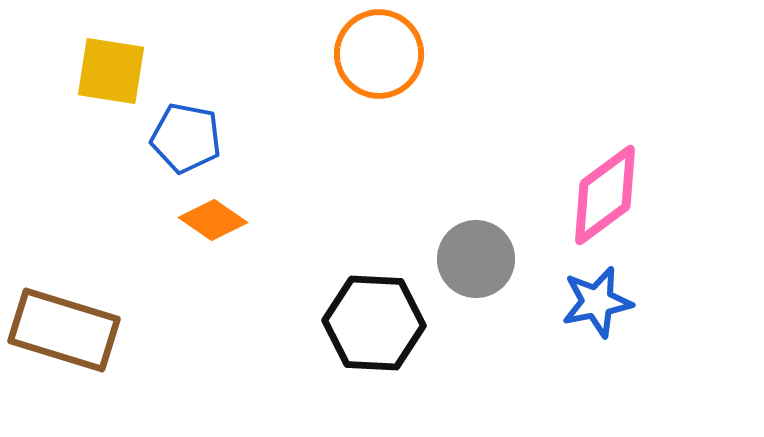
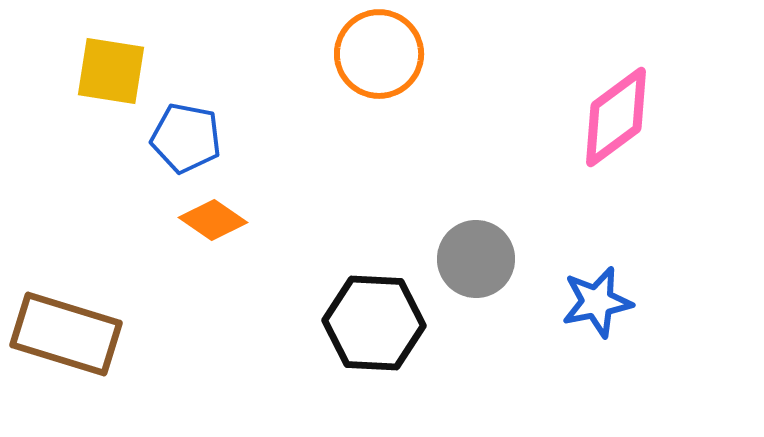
pink diamond: moved 11 px right, 78 px up
brown rectangle: moved 2 px right, 4 px down
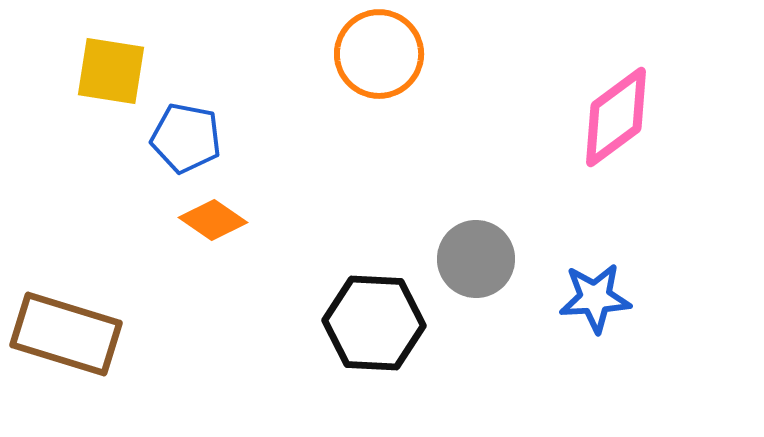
blue star: moved 2 px left, 4 px up; rotated 8 degrees clockwise
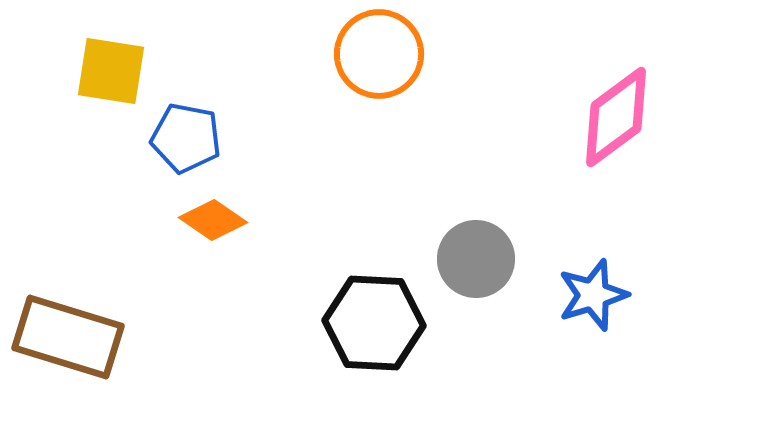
blue star: moved 2 px left, 3 px up; rotated 14 degrees counterclockwise
brown rectangle: moved 2 px right, 3 px down
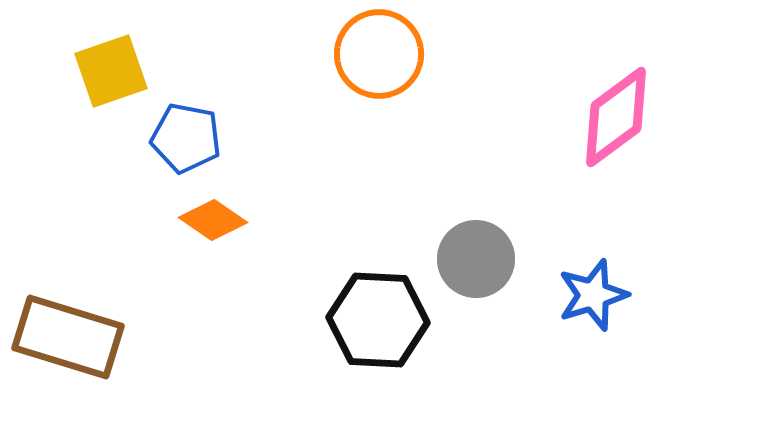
yellow square: rotated 28 degrees counterclockwise
black hexagon: moved 4 px right, 3 px up
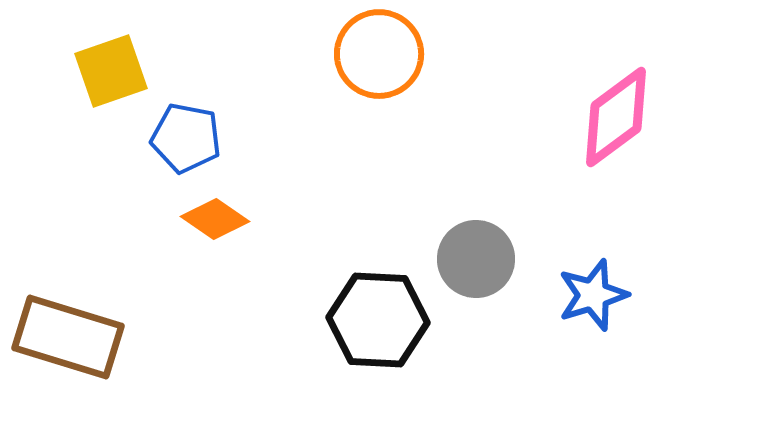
orange diamond: moved 2 px right, 1 px up
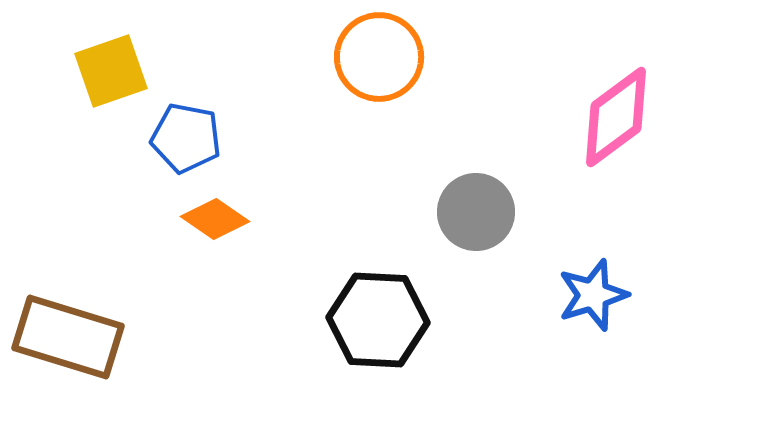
orange circle: moved 3 px down
gray circle: moved 47 px up
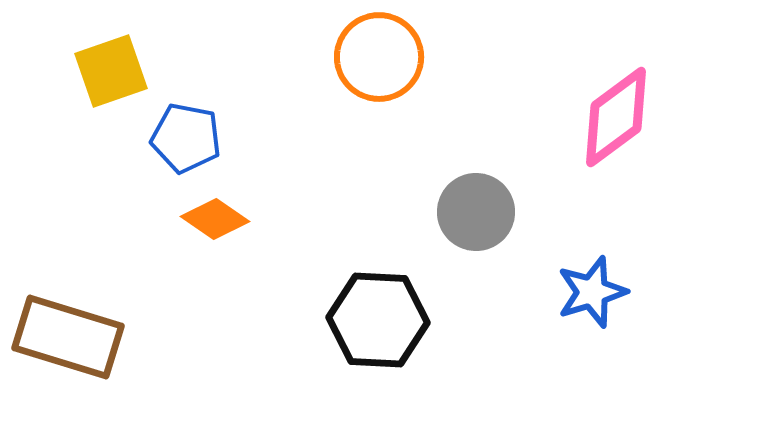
blue star: moved 1 px left, 3 px up
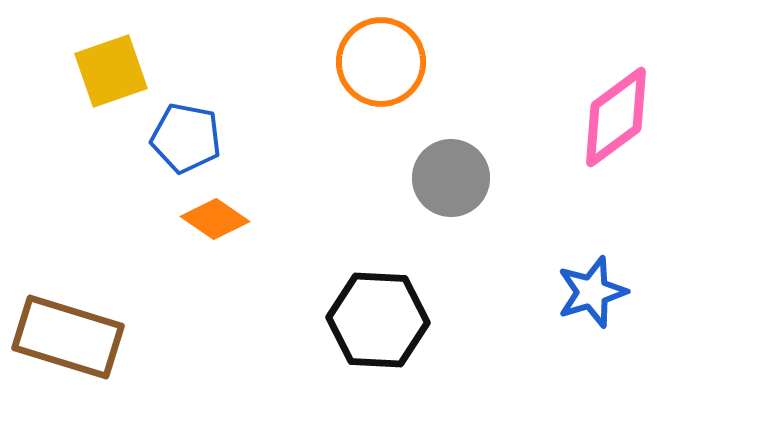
orange circle: moved 2 px right, 5 px down
gray circle: moved 25 px left, 34 px up
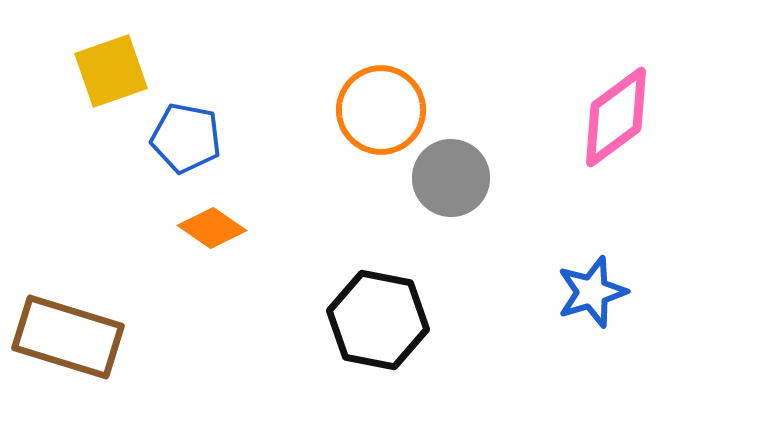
orange circle: moved 48 px down
orange diamond: moved 3 px left, 9 px down
black hexagon: rotated 8 degrees clockwise
